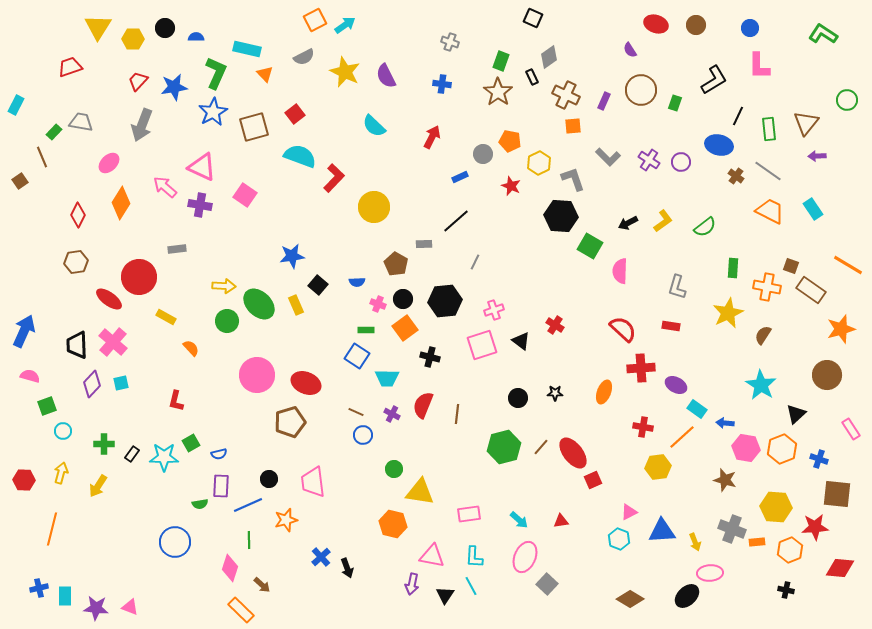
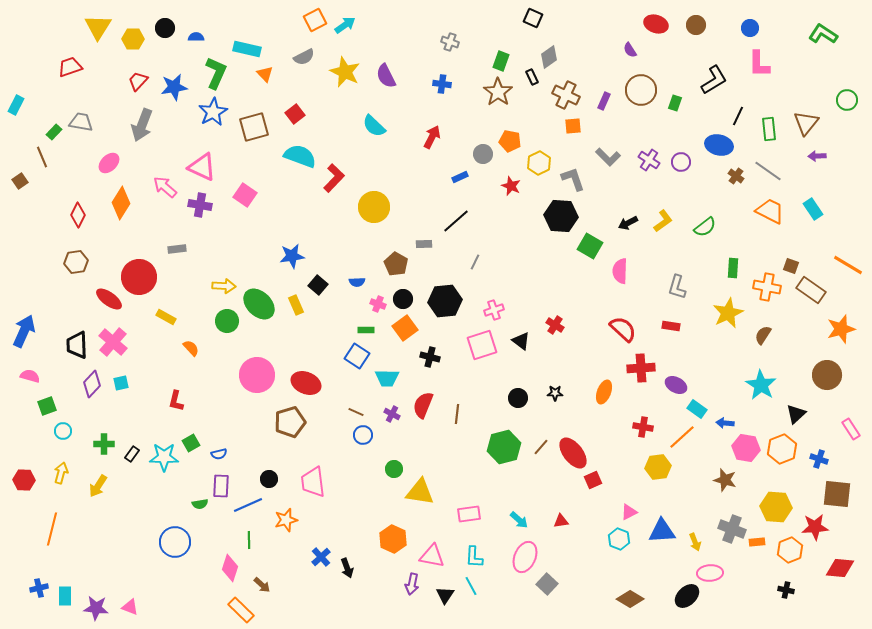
pink L-shape at (759, 66): moved 2 px up
orange hexagon at (393, 524): moved 15 px down; rotated 12 degrees clockwise
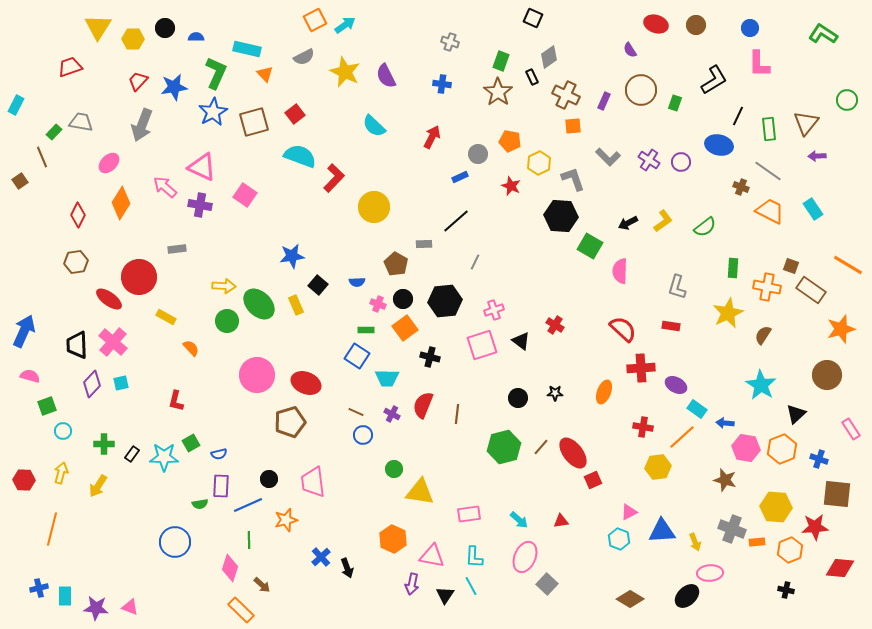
brown square at (254, 127): moved 5 px up
gray circle at (483, 154): moved 5 px left
brown cross at (736, 176): moved 5 px right, 11 px down; rotated 14 degrees counterclockwise
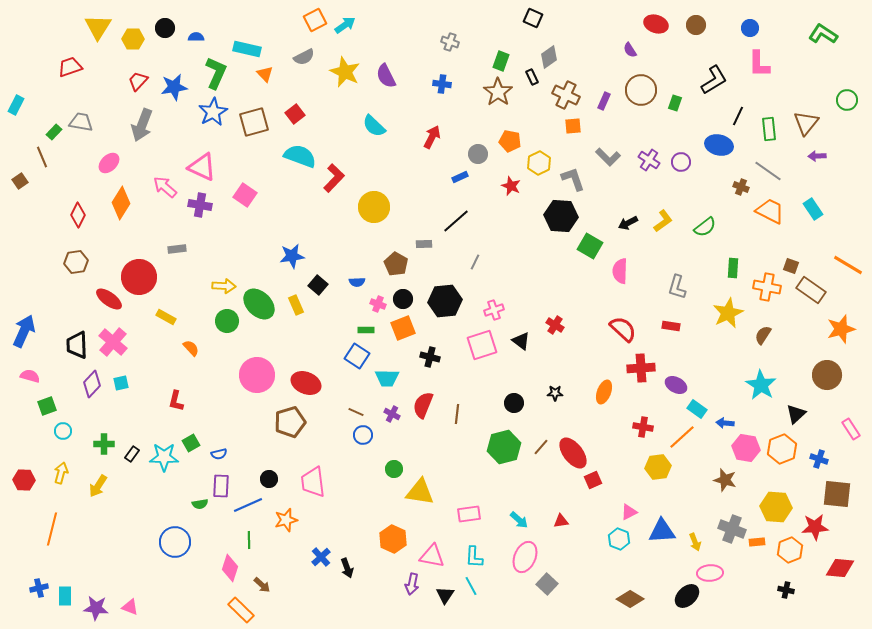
orange square at (405, 328): moved 2 px left; rotated 15 degrees clockwise
black circle at (518, 398): moved 4 px left, 5 px down
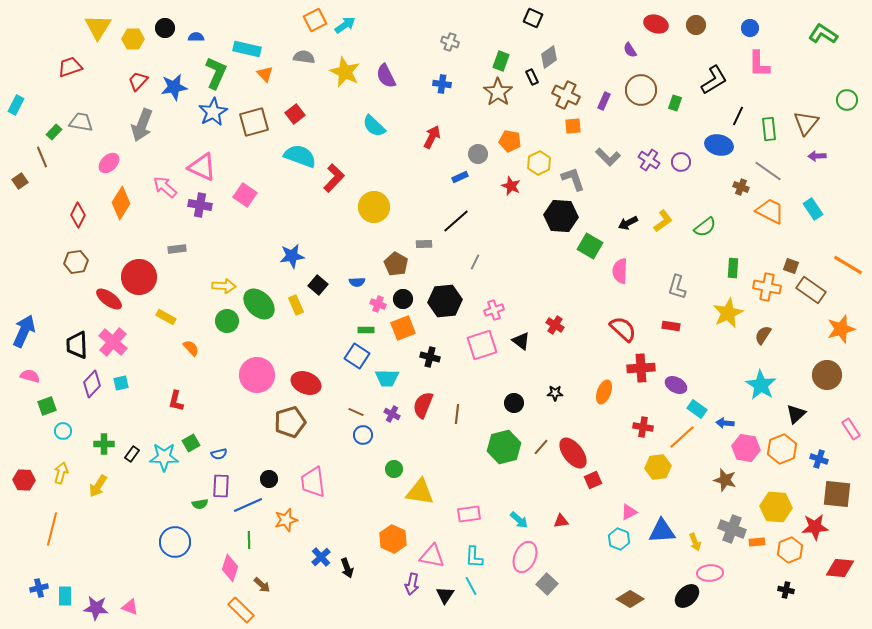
gray semicircle at (304, 57): rotated 145 degrees counterclockwise
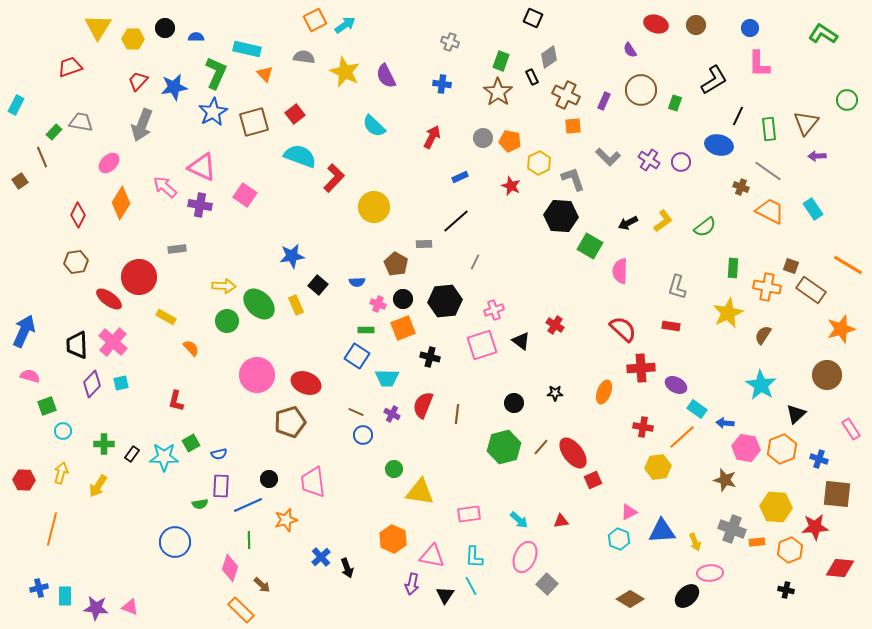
gray circle at (478, 154): moved 5 px right, 16 px up
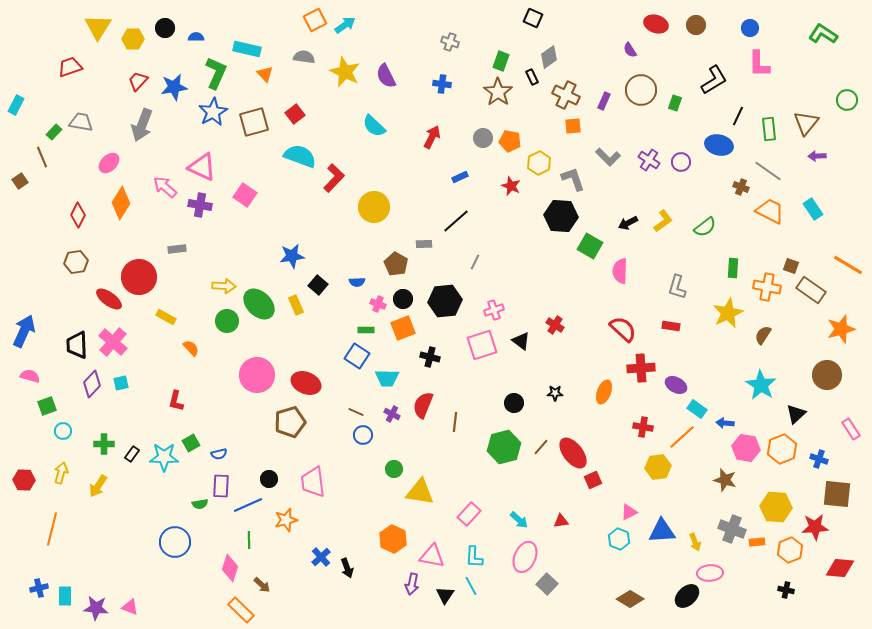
brown line at (457, 414): moved 2 px left, 8 px down
pink rectangle at (469, 514): rotated 40 degrees counterclockwise
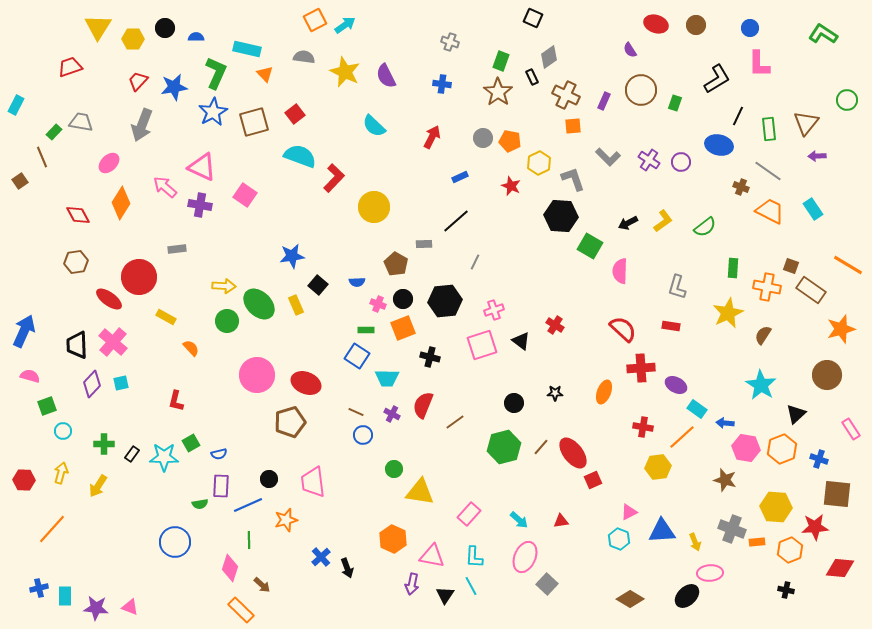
black L-shape at (714, 80): moved 3 px right, 1 px up
red diamond at (78, 215): rotated 55 degrees counterclockwise
brown line at (455, 422): rotated 48 degrees clockwise
orange line at (52, 529): rotated 28 degrees clockwise
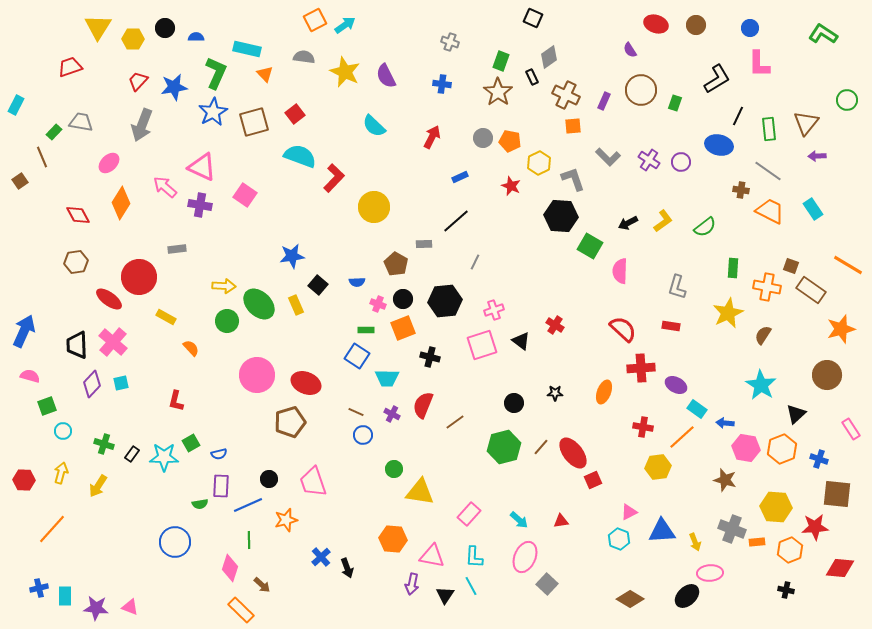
brown cross at (741, 187): moved 3 px down; rotated 14 degrees counterclockwise
green cross at (104, 444): rotated 18 degrees clockwise
pink trapezoid at (313, 482): rotated 12 degrees counterclockwise
orange hexagon at (393, 539): rotated 20 degrees counterclockwise
